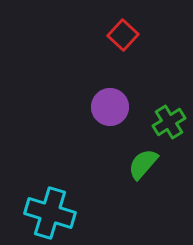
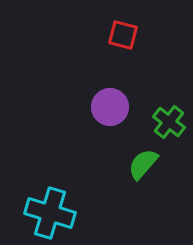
red square: rotated 28 degrees counterclockwise
green cross: rotated 20 degrees counterclockwise
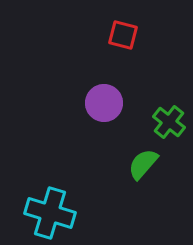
purple circle: moved 6 px left, 4 px up
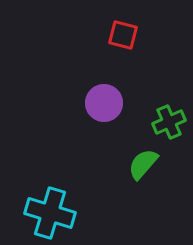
green cross: rotated 28 degrees clockwise
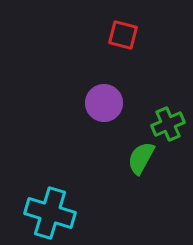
green cross: moved 1 px left, 2 px down
green semicircle: moved 2 px left, 6 px up; rotated 12 degrees counterclockwise
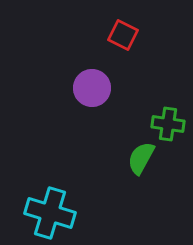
red square: rotated 12 degrees clockwise
purple circle: moved 12 px left, 15 px up
green cross: rotated 32 degrees clockwise
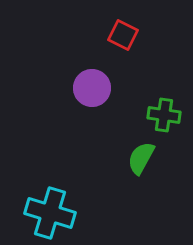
green cross: moved 4 px left, 9 px up
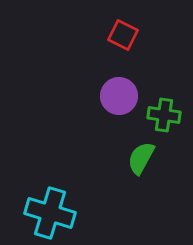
purple circle: moved 27 px right, 8 px down
